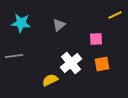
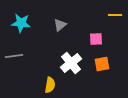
yellow line: rotated 24 degrees clockwise
gray triangle: moved 1 px right
yellow semicircle: moved 5 px down; rotated 126 degrees clockwise
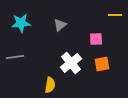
cyan star: rotated 12 degrees counterclockwise
gray line: moved 1 px right, 1 px down
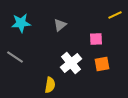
yellow line: rotated 24 degrees counterclockwise
gray line: rotated 42 degrees clockwise
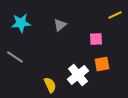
white cross: moved 7 px right, 12 px down
yellow semicircle: rotated 35 degrees counterclockwise
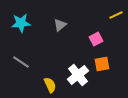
yellow line: moved 1 px right
pink square: rotated 24 degrees counterclockwise
gray line: moved 6 px right, 5 px down
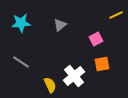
white cross: moved 4 px left, 1 px down
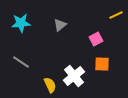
orange square: rotated 14 degrees clockwise
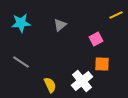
white cross: moved 8 px right, 5 px down
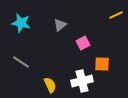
cyan star: rotated 18 degrees clockwise
pink square: moved 13 px left, 4 px down
white cross: rotated 25 degrees clockwise
